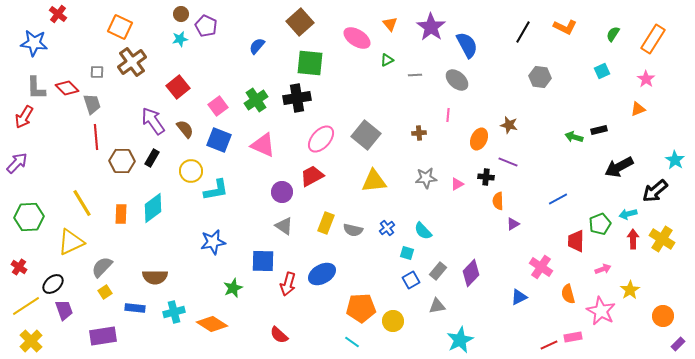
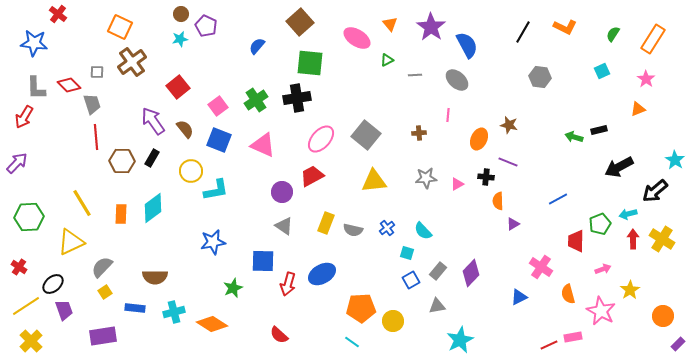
red diamond at (67, 88): moved 2 px right, 3 px up
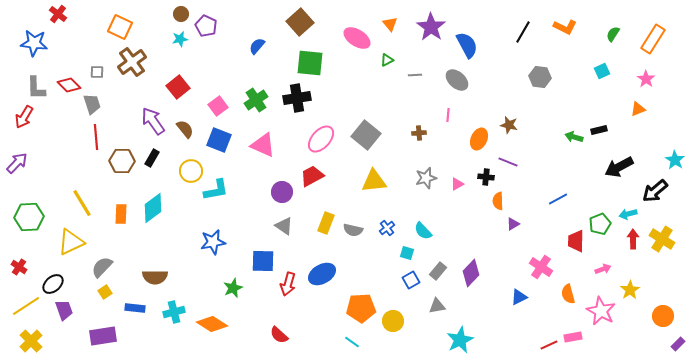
gray star at (426, 178): rotated 10 degrees counterclockwise
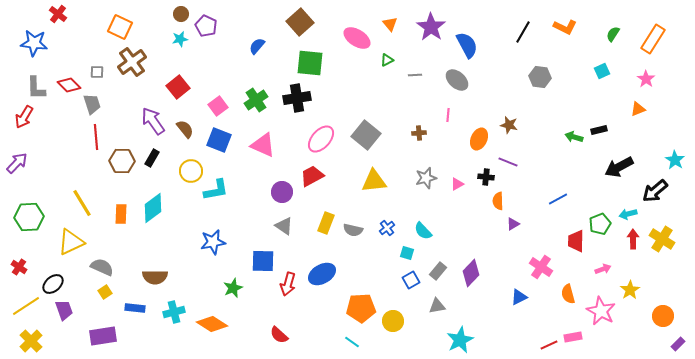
gray semicircle at (102, 267): rotated 70 degrees clockwise
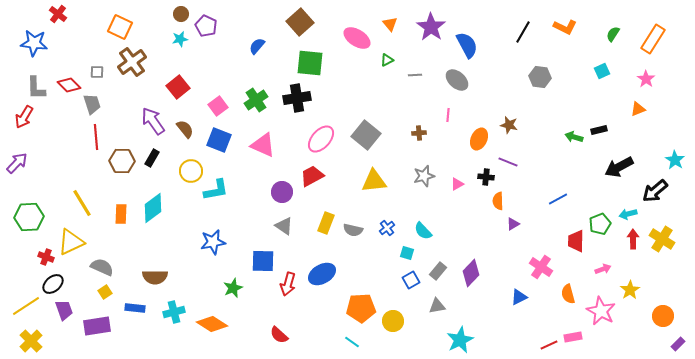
gray star at (426, 178): moved 2 px left, 2 px up
red cross at (19, 267): moved 27 px right, 10 px up; rotated 14 degrees counterclockwise
purple rectangle at (103, 336): moved 6 px left, 10 px up
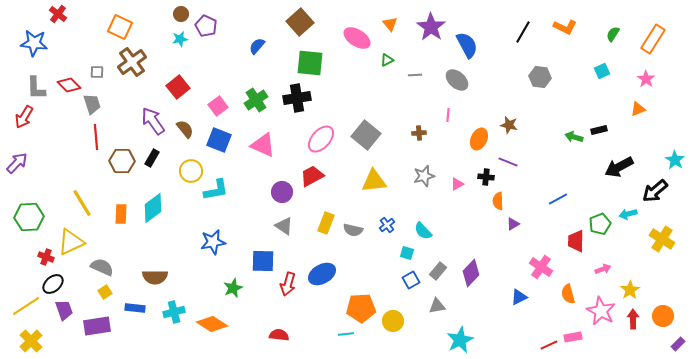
blue cross at (387, 228): moved 3 px up
red arrow at (633, 239): moved 80 px down
red semicircle at (279, 335): rotated 144 degrees clockwise
cyan line at (352, 342): moved 6 px left, 8 px up; rotated 42 degrees counterclockwise
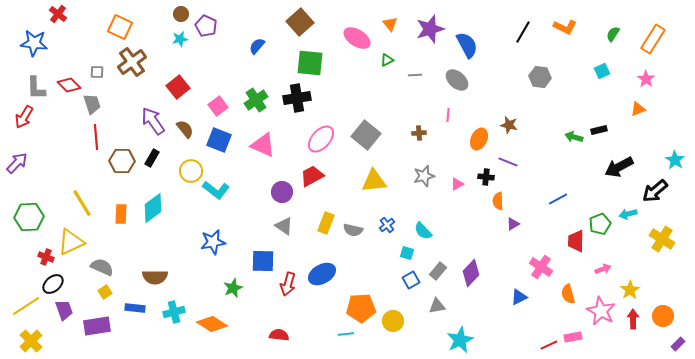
purple star at (431, 27): moved 1 px left, 2 px down; rotated 20 degrees clockwise
cyan L-shape at (216, 190): rotated 48 degrees clockwise
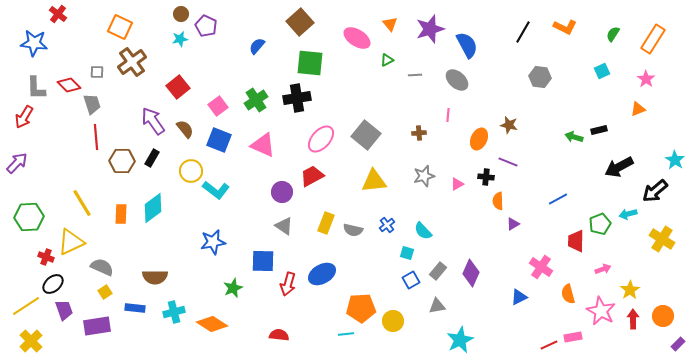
purple diamond at (471, 273): rotated 20 degrees counterclockwise
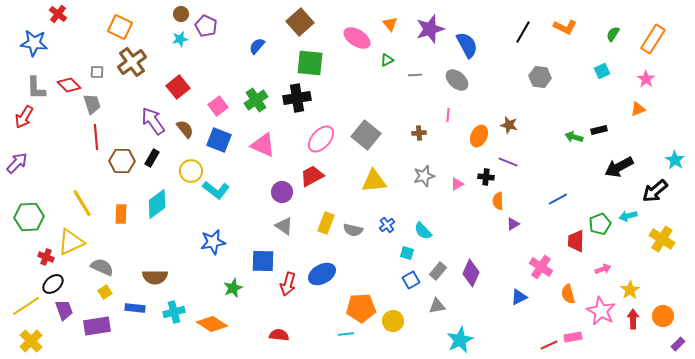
orange ellipse at (479, 139): moved 3 px up
cyan diamond at (153, 208): moved 4 px right, 4 px up
cyan arrow at (628, 214): moved 2 px down
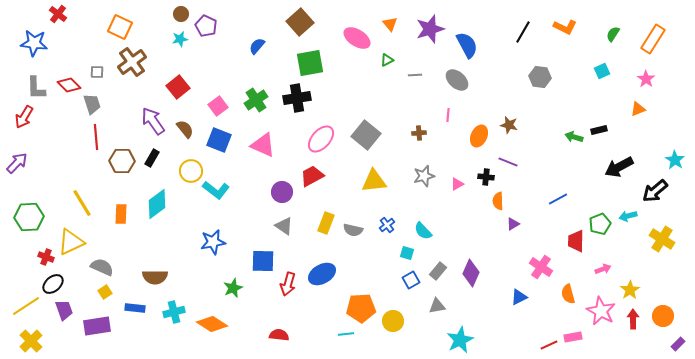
green square at (310, 63): rotated 16 degrees counterclockwise
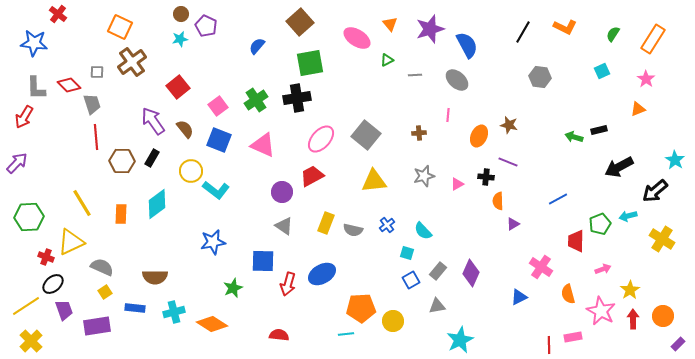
red line at (549, 345): rotated 66 degrees counterclockwise
